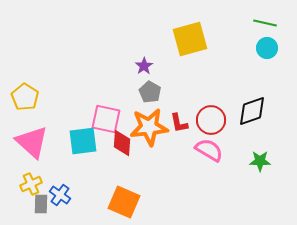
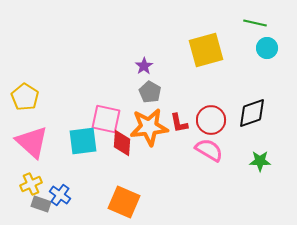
green line: moved 10 px left
yellow square: moved 16 px right, 11 px down
black diamond: moved 2 px down
gray rectangle: rotated 72 degrees counterclockwise
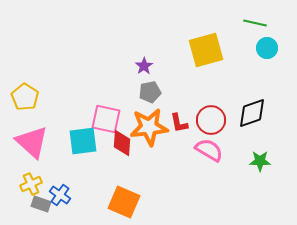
gray pentagon: rotated 30 degrees clockwise
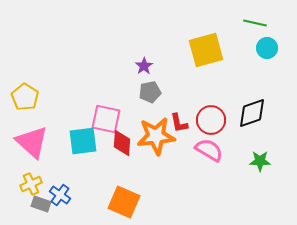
orange star: moved 7 px right, 9 px down
